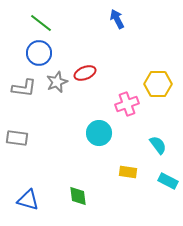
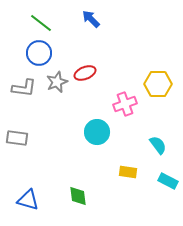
blue arrow: moved 26 px left; rotated 18 degrees counterclockwise
pink cross: moved 2 px left
cyan circle: moved 2 px left, 1 px up
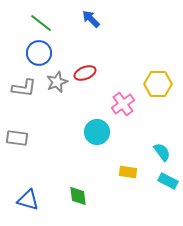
pink cross: moved 2 px left; rotated 15 degrees counterclockwise
cyan semicircle: moved 4 px right, 7 px down
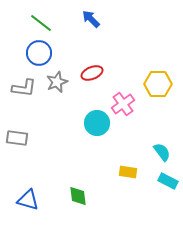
red ellipse: moved 7 px right
cyan circle: moved 9 px up
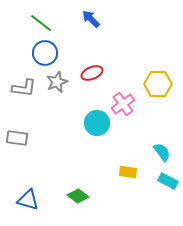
blue circle: moved 6 px right
green diamond: rotated 45 degrees counterclockwise
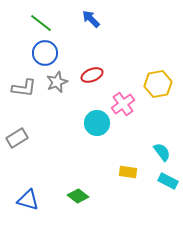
red ellipse: moved 2 px down
yellow hexagon: rotated 12 degrees counterclockwise
gray rectangle: rotated 40 degrees counterclockwise
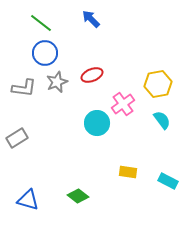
cyan semicircle: moved 32 px up
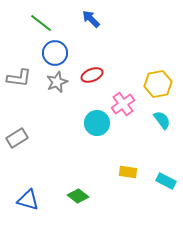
blue circle: moved 10 px right
gray L-shape: moved 5 px left, 10 px up
cyan rectangle: moved 2 px left
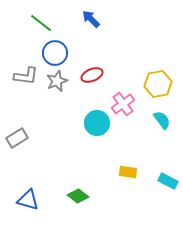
gray L-shape: moved 7 px right, 2 px up
gray star: moved 1 px up
cyan rectangle: moved 2 px right
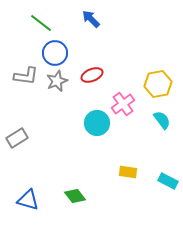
green diamond: moved 3 px left; rotated 15 degrees clockwise
